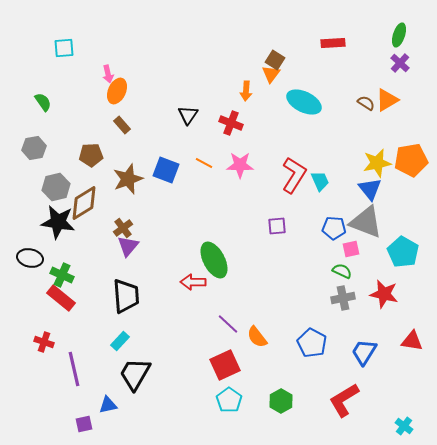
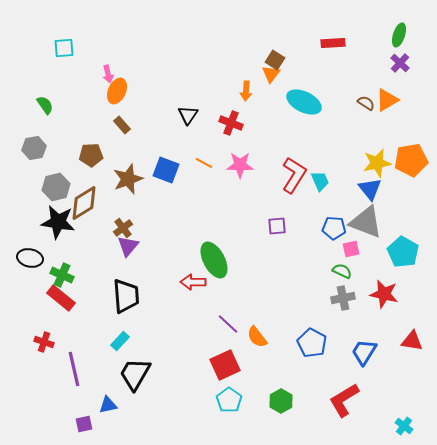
green semicircle at (43, 102): moved 2 px right, 3 px down
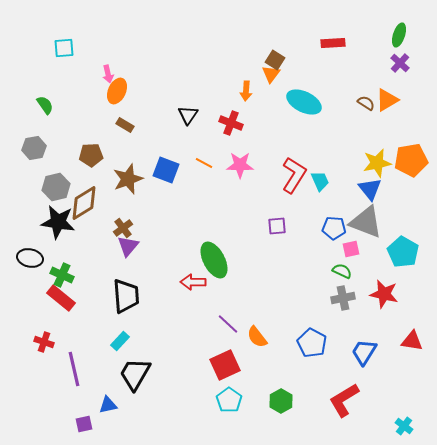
brown rectangle at (122, 125): moved 3 px right; rotated 18 degrees counterclockwise
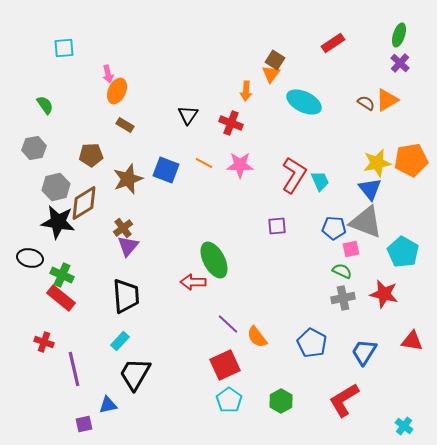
red rectangle at (333, 43): rotated 30 degrees counterclockwise
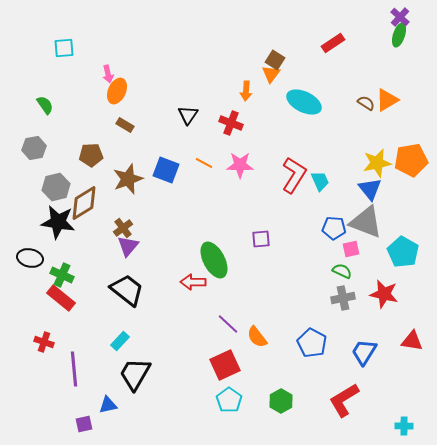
purple cross at (400, 63): moved 46 px up
purple square at (277, 226): moved 16 px left, 13 px down
black trapezoid at (126, 296): moved 1 px right, 6 px up; rotated 48 degrees counterclockwise
purple line at (74, 369): rotated 8 degrees clockwise
cyan cross at (404, 426): rotated 36 degrees counterclockwise
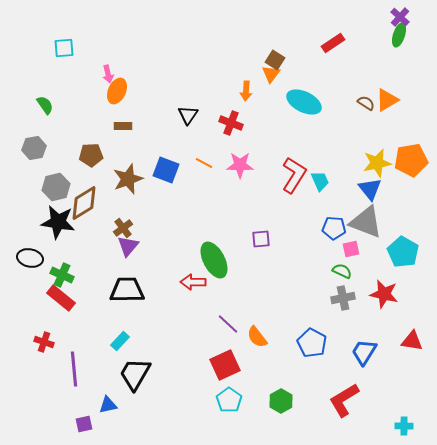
brown rectangle at (125, 125): moved 2 px left, 1 px down; rotated 30 degrees counterclockwise
black trapezoid at (127, 290): rotated 39 degrees counterclockwise
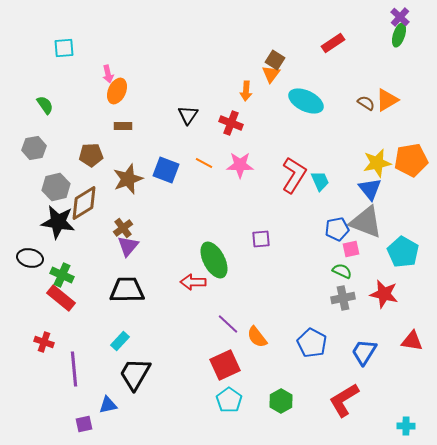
cyan ellipse at (304, 102): moved 2 px right, 1 px up
blue pentagon at (334, 228): moved 3 px right, 1 px down; rotated 15 degrees counterclockwise
cyan cross at (404, 426): moved 2 px right
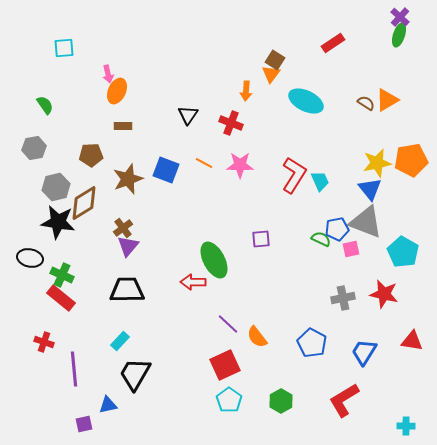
green semicircle at (342, 271): moved 21 px left, 32 px up
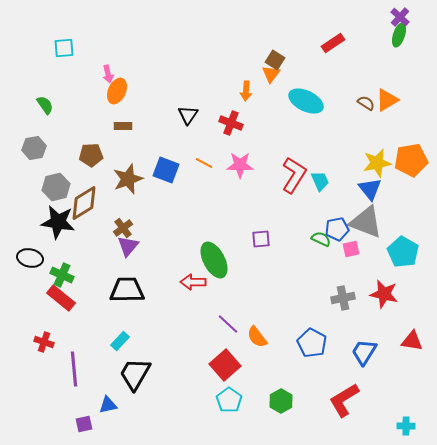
red square at (225, 365): rotated 16 degrees counterclockwise
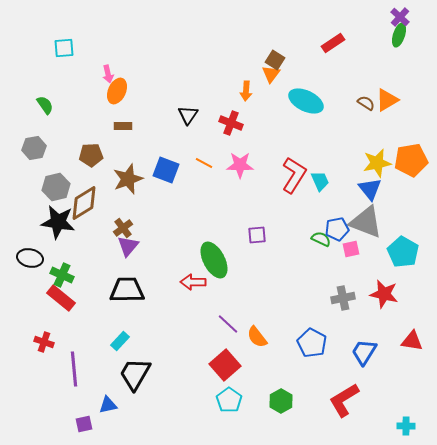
purple square at (261, 239): moved 4 px left, 4 px up
